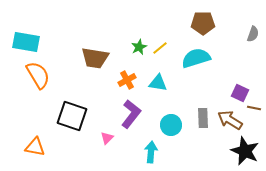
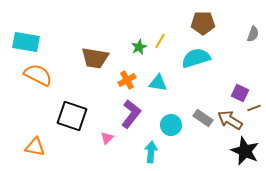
yellow line: moved 7 px up; rotated 21 degrees counterclockwise
orange semicircle: rotated 32 degrees counterclockwise
brown line: rotated 32 degrees counterclockwise
gray rectangle: rotated 54 degrees counterclockwise
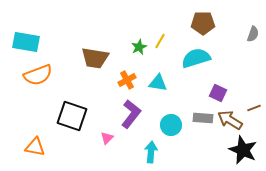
orange semicircle: rotated 132 degrees clockwise
purple square: moved 22 px left
gray rectangle: rotated 30 degrees counterclockwise
black star: moved 2 px left, 1 px up
